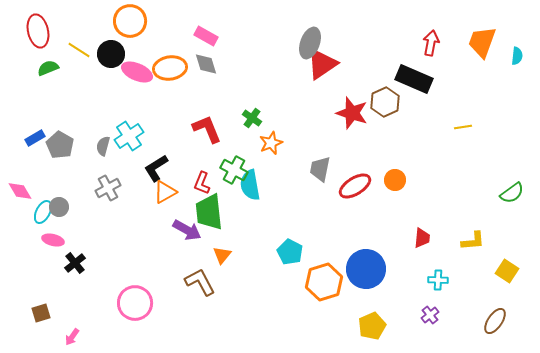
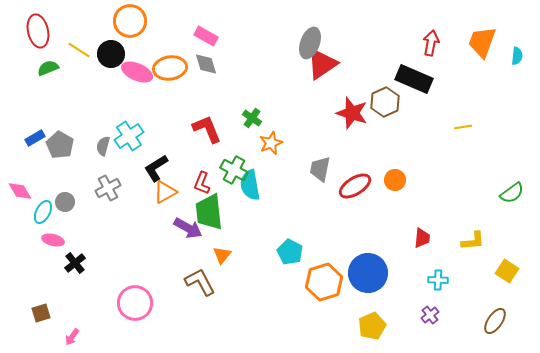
gray circle at (59, 207): moved 6 px right, 5 px up
purple arrow at (187, 230): moved 1 px right, 2 px up
blue circle at (366, 269): moved 2 px right, 4 px down
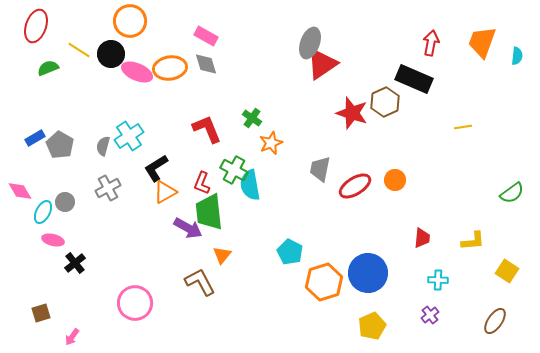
red ellipse at (38, 31): moved 2 px left, 5 px up; rotated 32 degrees clockwise
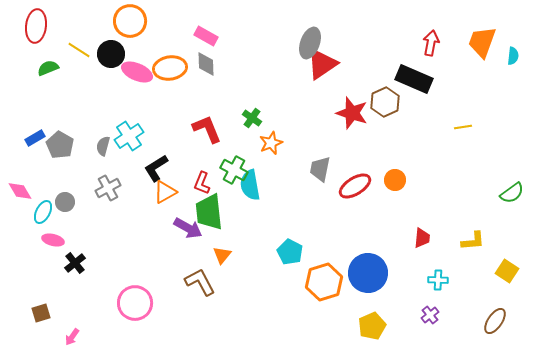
red ellipse at (36, 26): rotated 12 degrees counterclockwise
cyan semicircle at (517, 56): moved 4 px left
gray diamond at (206, 64): rotated 15 degrees clockwise
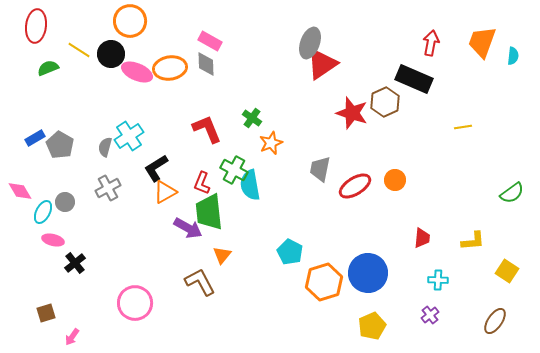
pink rectangle at (206, 36): moved 4 px right, 5 px down
gray semicircle at (103, 146): moved 2 px right, 1 px down
brown square at (41, 313): moved 5 px right
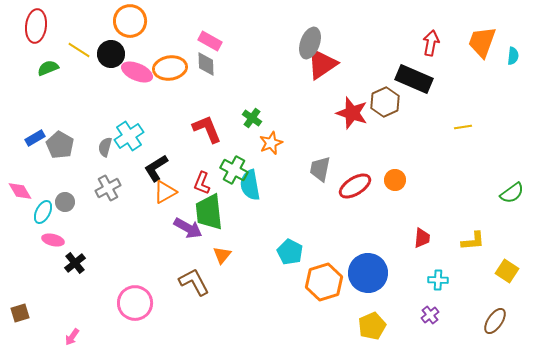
brown L-shape at (200, 282): moved 6 px left
brown square at (46, 313): moved 26 px left
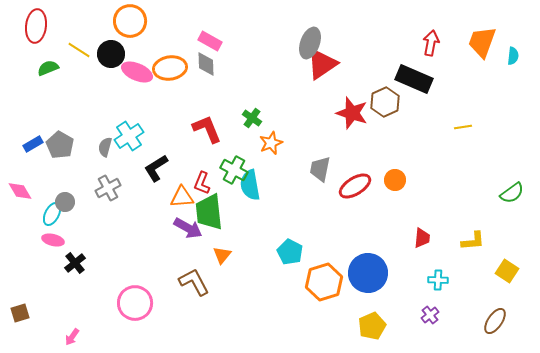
blue rectangle at (35, 138): moved 2 px left, 6 px down
orange triangle at (165, 192): moved 17 px right, 5 px down; rotated 25 degrees clockwise
cyan ellipse at (43, 212): moved 9 px right, 2 px down
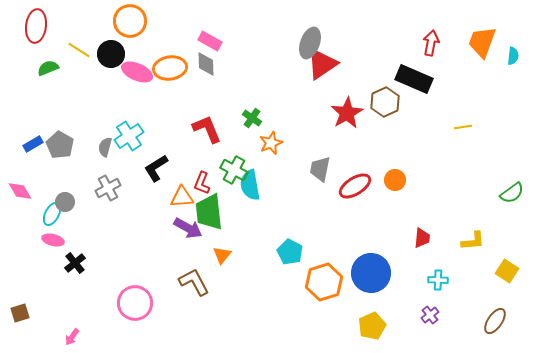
red star at (352, 113): moved 5 px left; rotated 24 degrees clockwise
blue circle at (368, 273): moved 3 px right
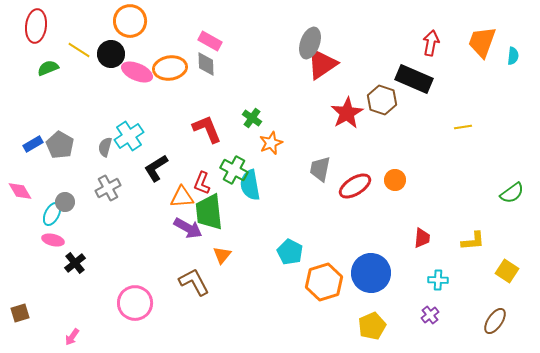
brown hexagon at (385, 102): moved 3 px left, 2 px up; rotated 16 degrees counterclockwise
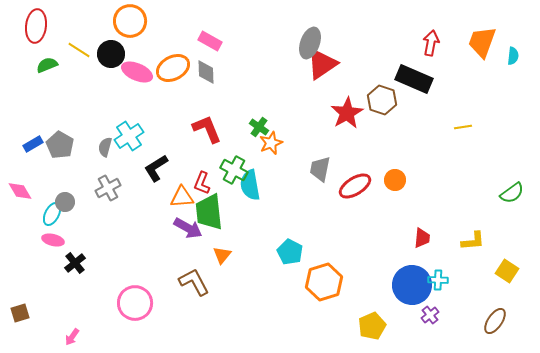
gray diamond at (206, 64): moved 8 px down
green semicircle at (48, 68): moved 1 px left, 3 px up
orange ellipse at (170, 68): moved 3 px right; rotated 20 degrees counterclockwise
green cross at (252, 118): moved 7 px right, 9 px down
blue circle at (371, 273): moved 41 px right, 12 px down
